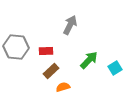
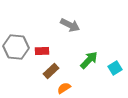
gray arrow: rotated 90 degrees clockwise
red rectangle: moved 4 px left
orange semicircle: moved 1 px right, 1 px down; rotated 16 degrees counterclockwise
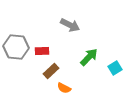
green arrow: moved 3 px up
orange semicircle: rotated 120 degrees counterclockwise
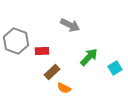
gray hexagon: moved 6 px up; rotated 15 degrees clockwise
brown rectangle: moved 1 px right, 1 px down
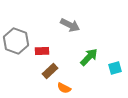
cyan square: rotated 16 degrees clockwise
brown rectangle: moved 2 px left, 1 px up
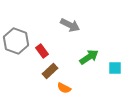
red rectangle: rotated 56 degrees clockwise
green arrow: rotated 12 degrees clockwise
cyan square: rotated 16 degrees clockwise
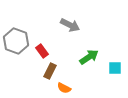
brown rectangle: rotated 21 degrees counterclockwise
